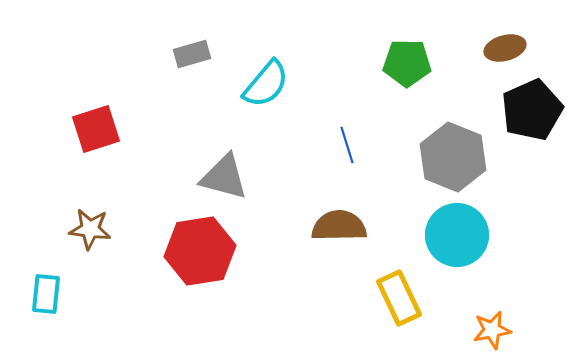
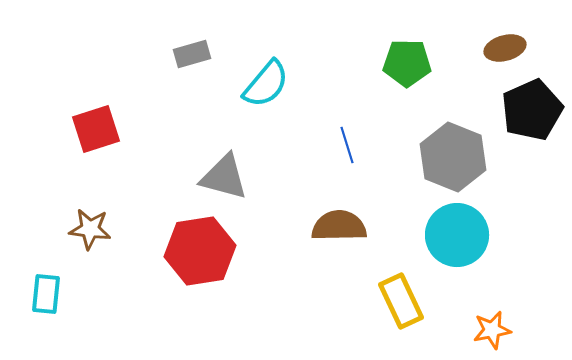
yellow rectangle: moved 2 px right, 3 px down
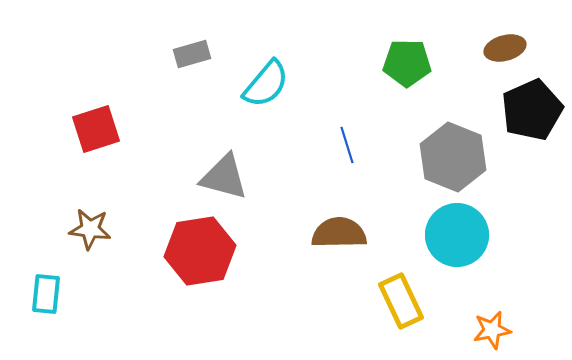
brown semicircle: moved 7 px down
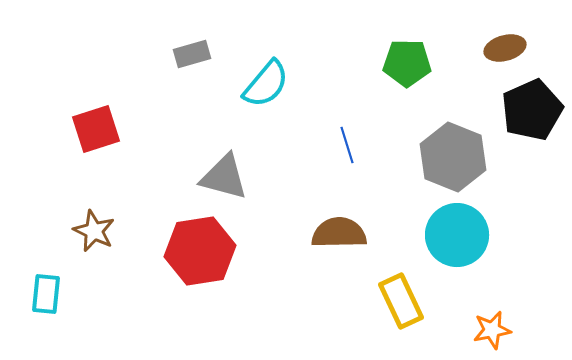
brown star: moved 4 px right, 2 px down; rotated 18 degrees clockwise
